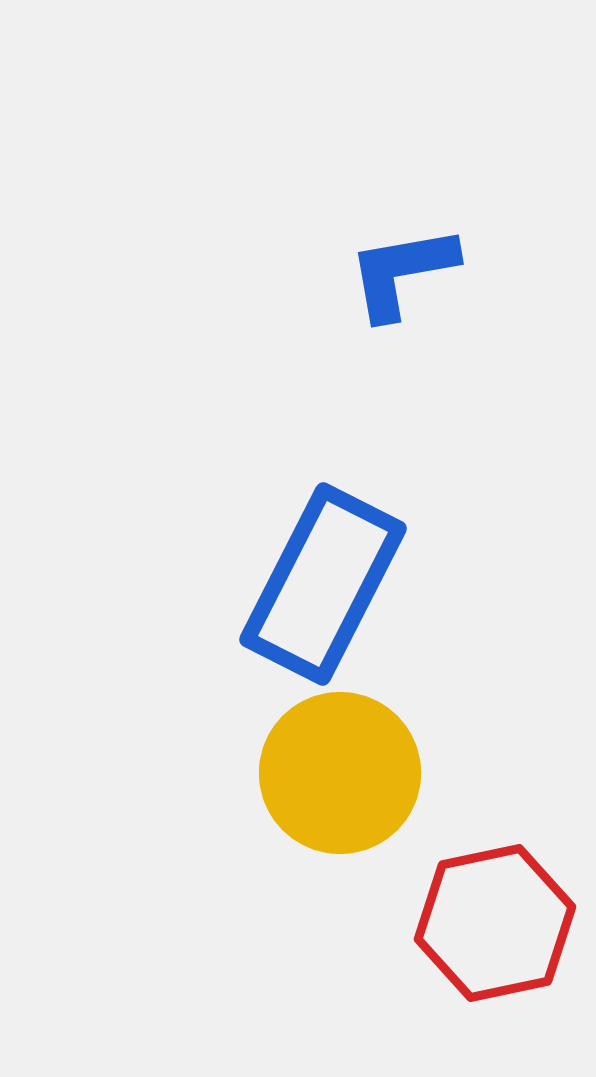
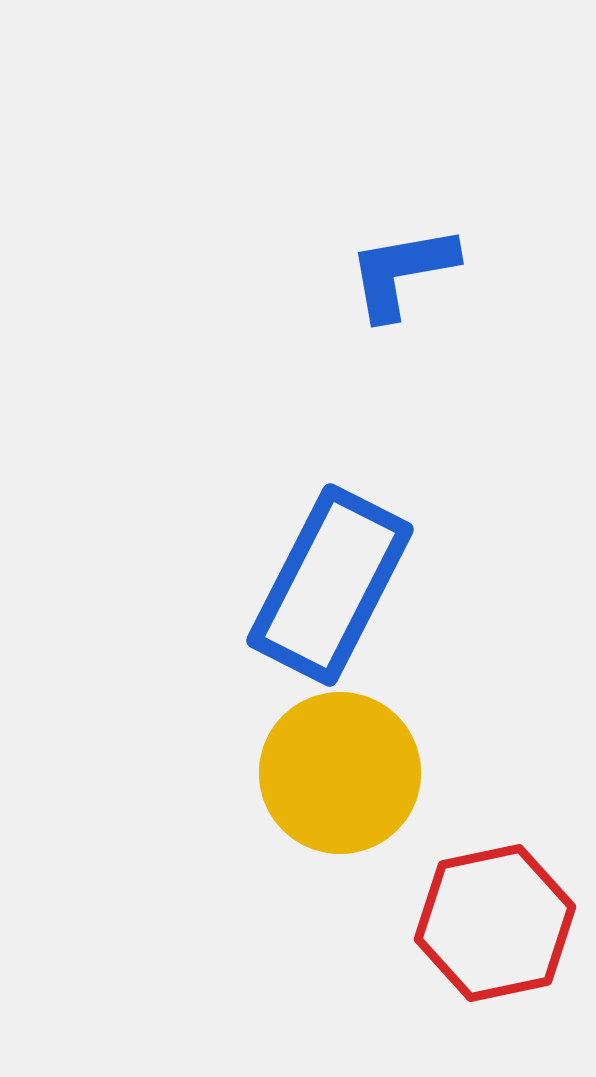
blue rectangle: moved 7 px right, 1 px down
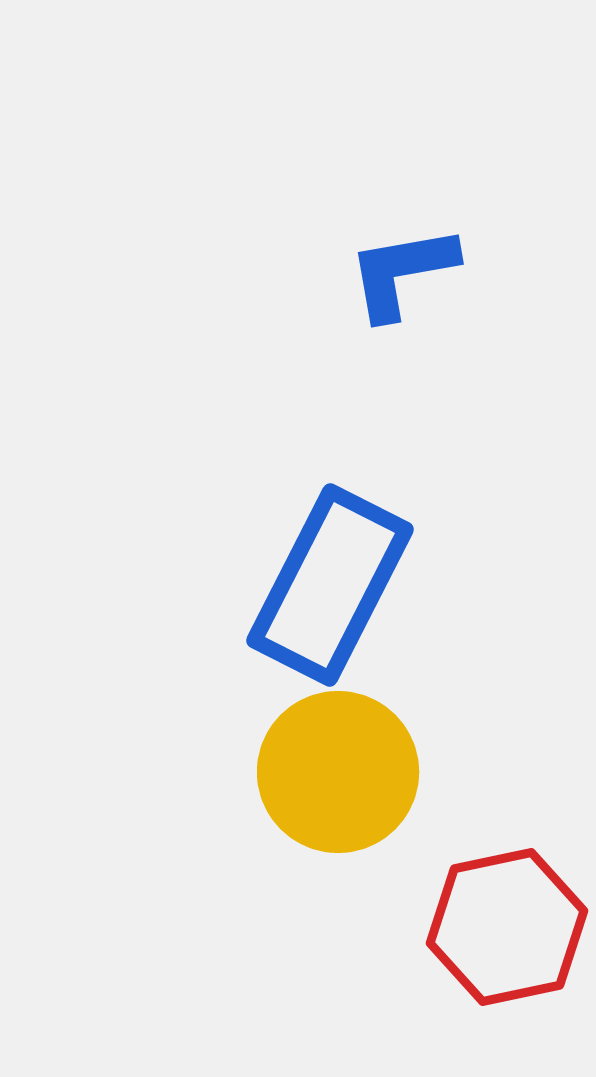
yellow circle: moved 2 px left, 1 px up
red hexagon: moved 12 px right, 4 px down
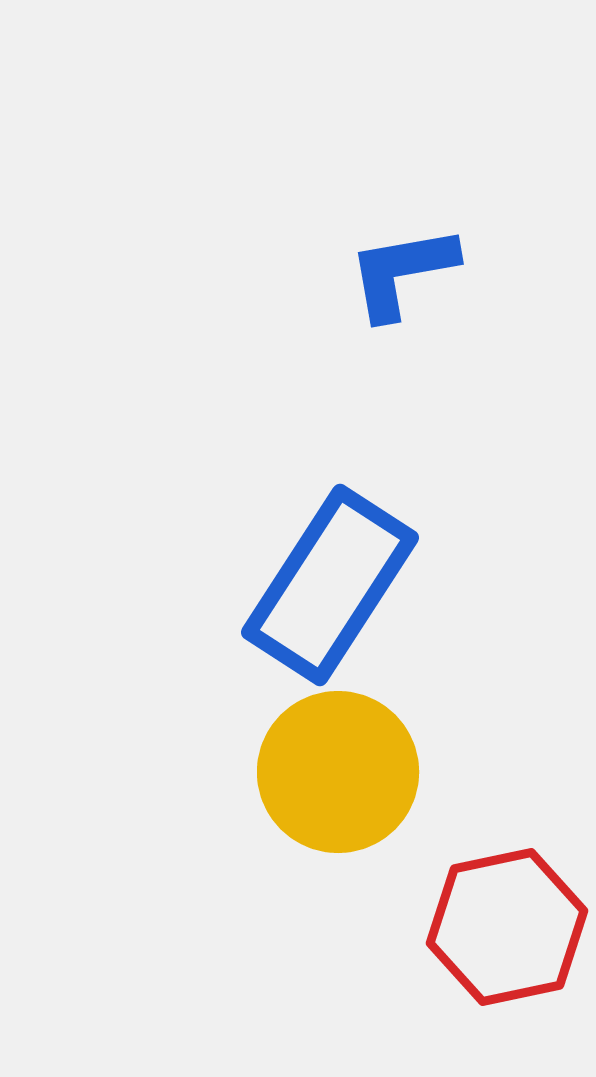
blue rectangle: rotated 6 degrees clockwise
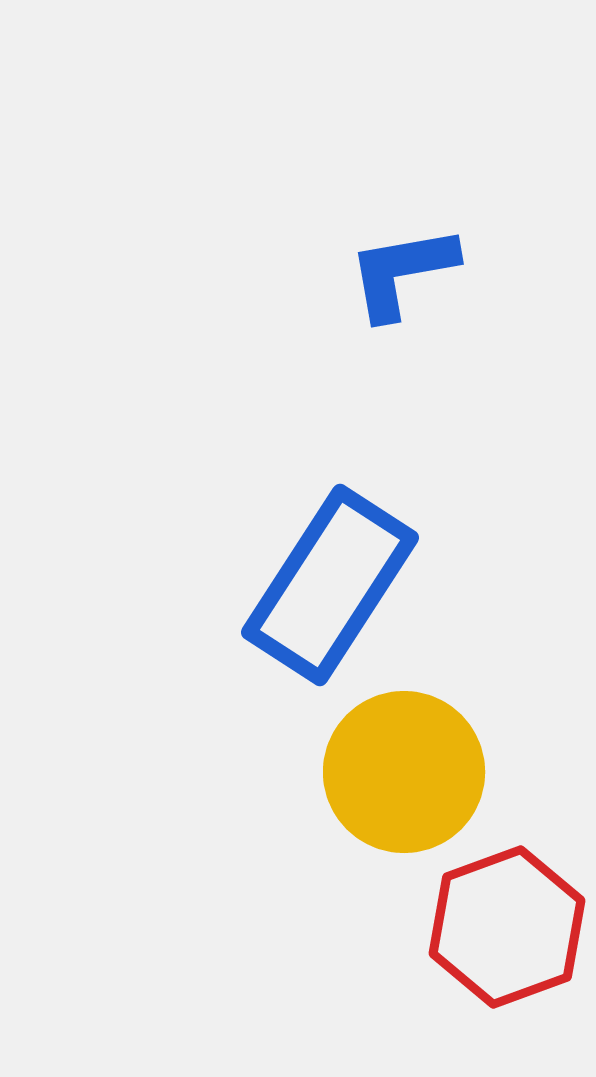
yellow circle: moved 66 px right
red hexagon: rotated 8 degrees counterclockwise
